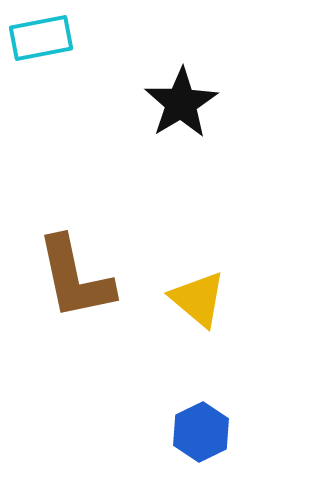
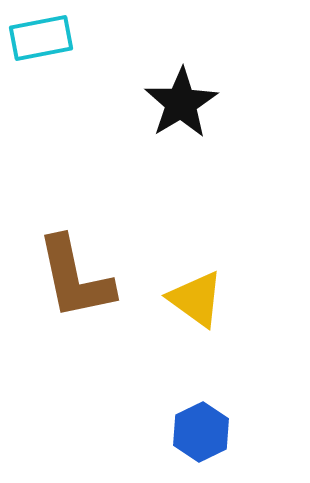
yellow triangle: moved 2 px left; rotated 4 degrees counterclockwise
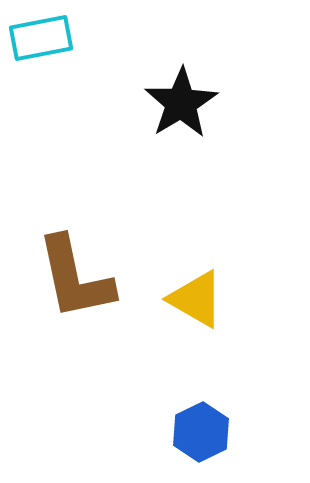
yellow triangle: rotated 6 degrees counterclockwise
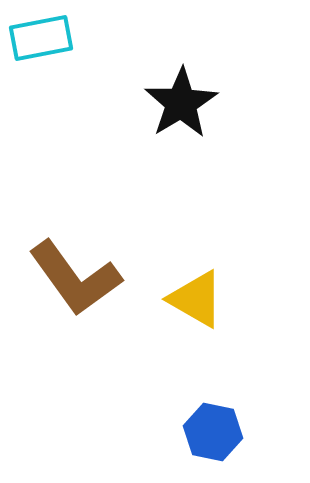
brown L-shape: rotated 24 degrees counterclockwise
blue hexagon: moved 12 px right; rotated 22 degrees counterclockwise
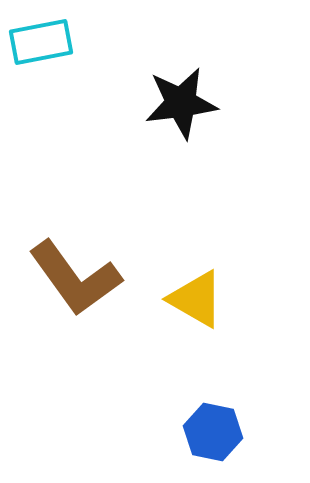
cyan rectangle: moved 4 px down
black star: rotated 24 degrees clockwise
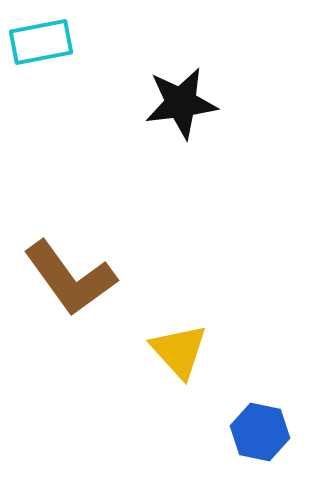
brown L-shape: moved 5 px left
yellow triangle: moved 17 px left, 52 px down; rotated 18 degrees clockwise
blue hexagon: moved 47 px right
